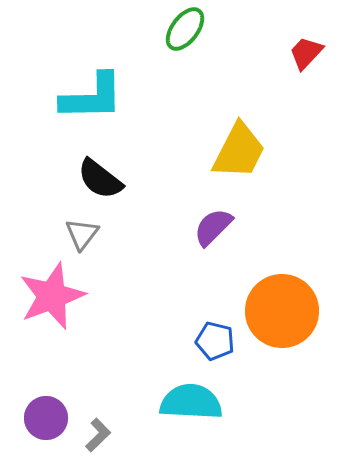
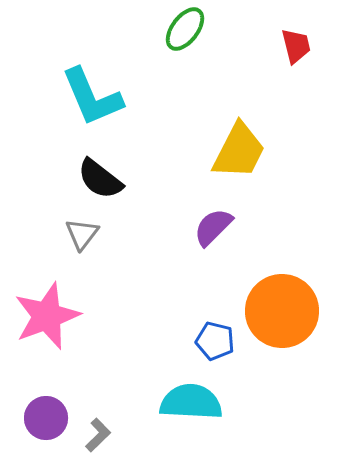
red trapezoid: moved 10 px left, 7 px up; rotated 123 degrees clockwise
cyan L-shape: rotated 68 degrees clockwise
pink star: moved 5 px left, 20 px down
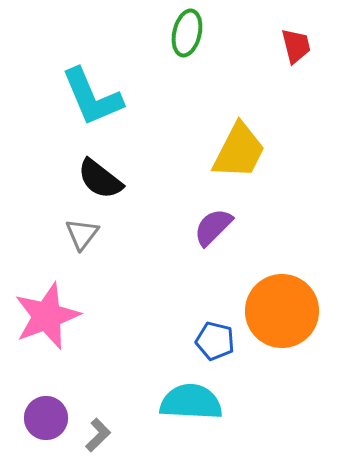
green ellipse: moved 2 px right, 4 px down; rotated 24 degrees counterclockwise
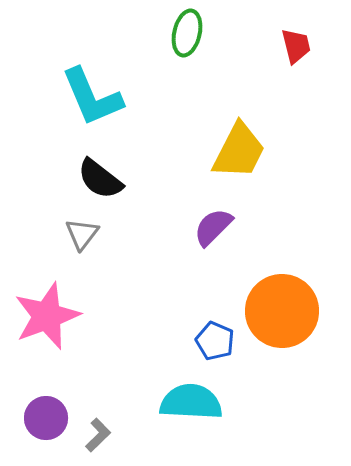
blue pentagon: rotated 9 degrees clockwise
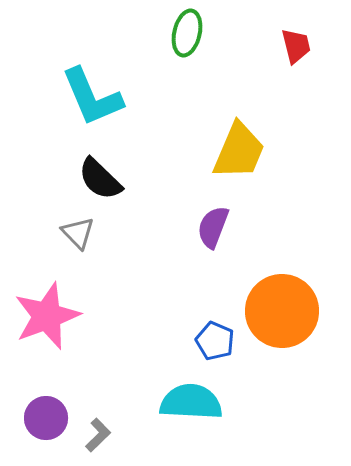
yellow trapezoid: rotated 4 degrees counterclockwise
black semicircle: rotated 6 degrees clockwise
purple semicircle: rotated 24 degrees counterclockwise
gray triangle: moved 4 px left, 1 px up; rotated 21 degrees counterclockwise
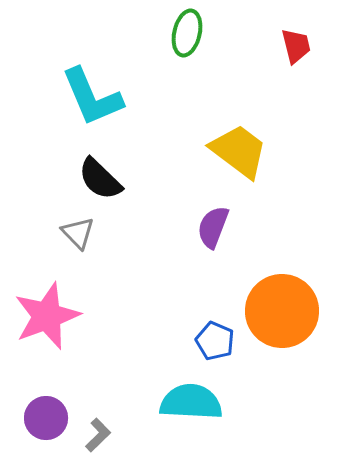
yellow trapezoid: rotated 76 degrees counterclockwise
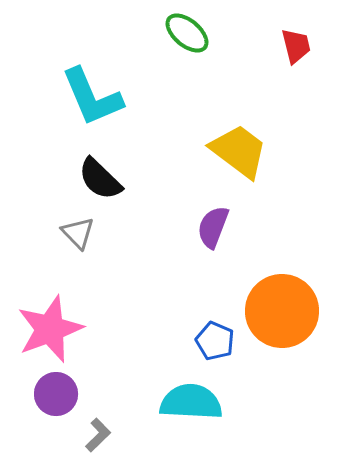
green ellipse: rotated 63 degrees counterclockwise
pink star: moved 3 px right, 13 px down
purple circle: moved 10 px right, 24 px up
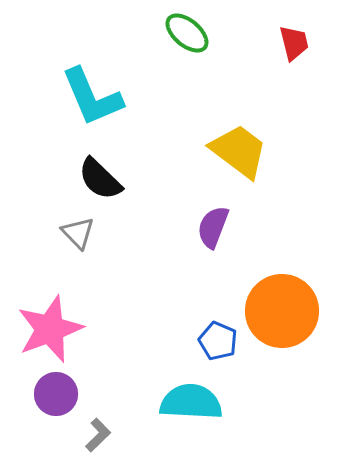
red trapezoid: moved 2 px left, 3 px up
blue pentagon: moved 3 px right
